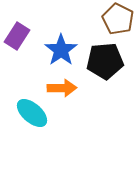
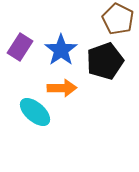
purple rectangle: moved 3 px right, 11 px down
black pentagon: rotated 15 degrees counterclockwise
cyan ellipse: moved 3 px right, 1 px up
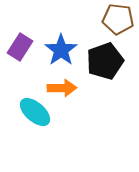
brown pentagon: rotated 20 degrees counterclockwise
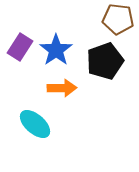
blue star: moved 5 px left
cyan ellipse: moved 12 px down
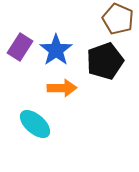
brown pentagon: rotated 16 degrees clockwise
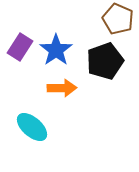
cyan ellipse: moved 3 px left, 3 px down
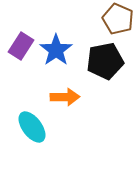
purple rectangle: moved 1 px right, 1 px up
black pentagon: rotated 9 degrees clockwise
orange arrow: moved 3 px right, 9 px down
cyan ellipse: rotated 12 degrees clockwise
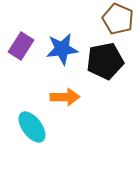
blue star: moved 6 px right, 1 px up; rotated 28 degrees clockwise
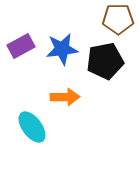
brown pentagon: rotated 24 degrees counterclockwise
purple rectangle: rotated 28 degrees clockwise
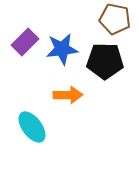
brown pentagon: moved 3 px left; rotated 12 degrees clockwise
purple rectangle: moved 4 px right, 4 px up; rotated 16 degrees counterclockwise
black pentagon: rotated 12 degrees clockwise
orange arrow: moved 3 px right, 2 px up
